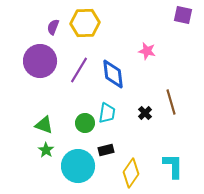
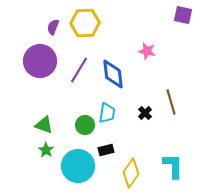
green circle: moved 2 px down
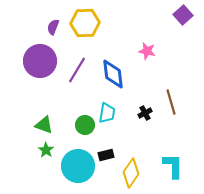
purple square: rotated 36 degrees clockwise
purple line: moved 2 px left
black cross: rotated 16 degrees clockwise
black rectangle: moved 5 px down
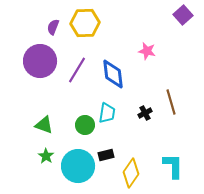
green star: moved 6 px down
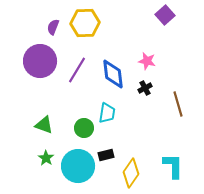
purple square: moved 18 px left
pink star: moved 10 px down
brown line: moved 7 px right, 2 px down
black cross: moved 25 px up
green circle: moved 1 px left, 3 px down
green star: moved 2 px down
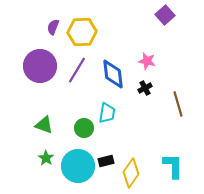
yellow hexagon: moved 3 px left, 9 px down
purple circle: moved 5 px down
black rectangle: moved 6 px down
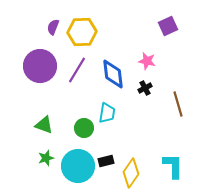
purple square: moved 3 px right, 11 px down; rotated 18 degrees clockwise
green star: rotated 21 degrees clockwise
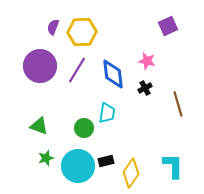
green triangle: moved 5 px left, 1 px down
